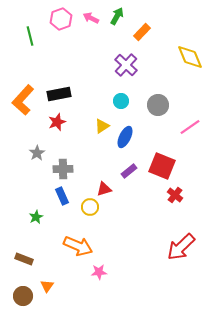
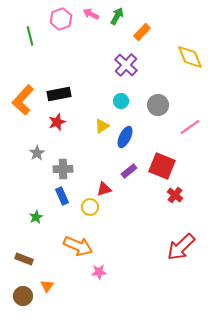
pink arrow: moved 4 px up
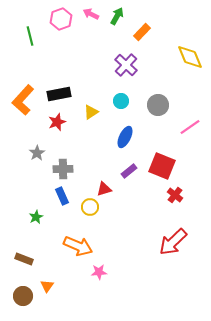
yellow triangle: moved 11 px left, 14 px up
red arrow: moved 8 px left, 5 px up
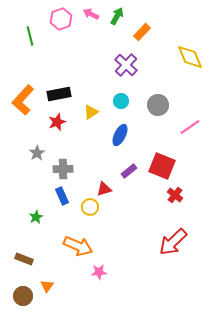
blue ellipse: moved 5 px left, 2 px up
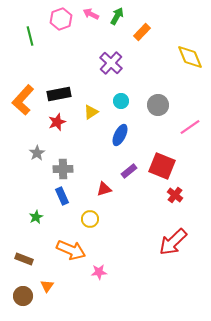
purple cross: moved 15 px left, 2 px up
yellow circle: moved 12 px down
orange arrow: moved 7 px left, 4 px down
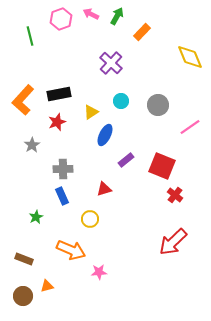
blue ellipse: moved 15 px left
gray star: moved 5 px left, 8 px up
purple rectangle: moved 3 px left, 11 px up
orange triangle: rotated 40 degrees clockwise
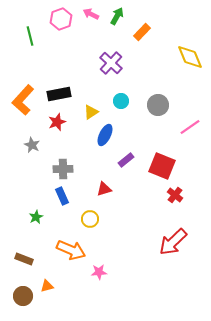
gray star: rotated 14 degrees counterclockwise
